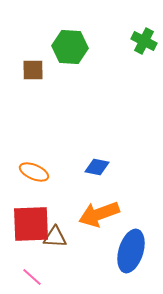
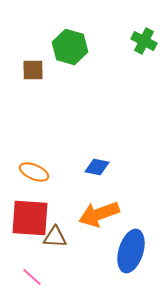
green hexagon: rotated 12 degrees clockwise
red square: moved 1 px left, 6 px up; rotated 6 degrees clockwise
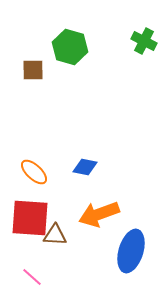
blue diamond: moved 12 px left
orange ellipse: rotated 20 degrees clockwise
brown triangle: moved 2 px up
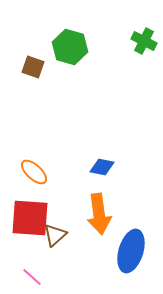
brown square: moved 3 px up; rotated 20 degrees clockwise
blue diamond: moved 17 px right
orange arrow: rotated 78 degrees counterclockwise
brown triangle: rotated 45 degrees counterclockwise
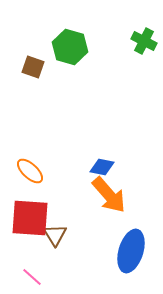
orange ellipse: moved 4 px left, 1 px up
orange arrow: moved 10 px right, 19 px up; rotated 33 degrees counterclockwise
brown triangle: rotated 20 degrees counterclockwise
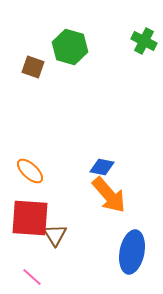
blue ellipse: moved 1 px right, 1 px down; rotated 6 degrees counterclockwise
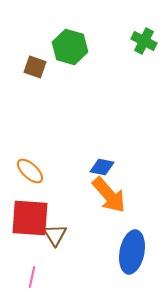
brown square: moved 2 px right
pink line: rotated 60 degrees clockwise
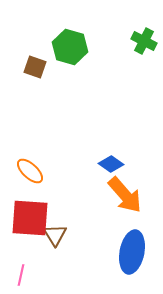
blue diamond: moved 9 px right, 3 px up; rotated 25 degrees clockwise
orange arrow: moved 16 px right
pink line: moved 11 px left, 2 px up
